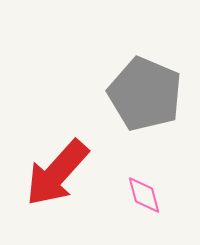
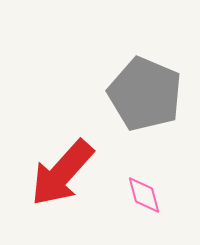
red arrow: moved 5 px right
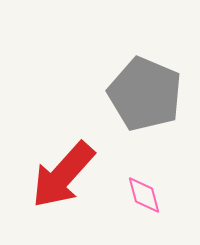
red arrow: moved 1 px right, 2 px down
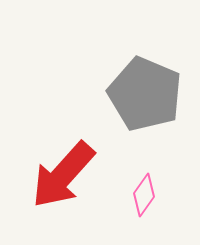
pink diamond: rotated 51 degrees clockwise
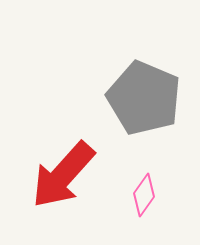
gray pentagon: moved 1 px left, 4 px down
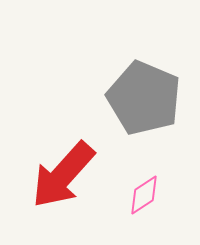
pink diamond: rotated 21 degrees clockwise
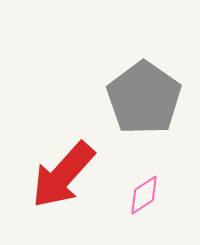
gray pentagon: rotated 12 degrees clockwise
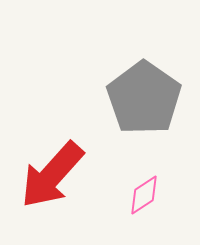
red arrow: moved 11 px left
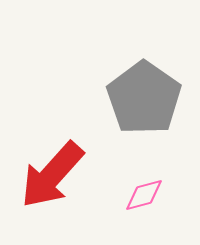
pink diamond: rotated 18 degrees clockwise
